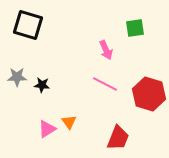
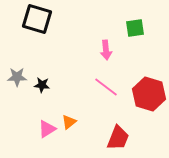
black square: moved 9 px right, 6 px up
pink arrow: rotated 18 degrees clockwise
pink line: moved 1 px right, 3 px down; rotated 10 degrees clockwise
orange triangle: rotated 28 degrees clockwise
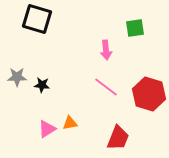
orange triangle: moved 1 px right, 1 px down; rotated 28 degrees clockwise
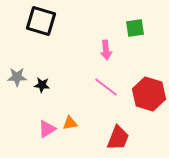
black square: moved 4 px right, 2 px down
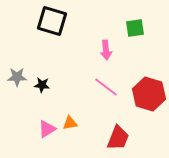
black square: moved 11 px right
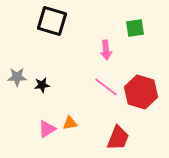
black star: rotated 14 degrees counterclockwise
red hexagon: moved 8 px left, 2 px up
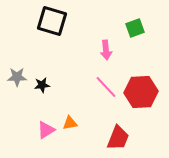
green square: rotated 12 degrees counterclockwise
pink line: rotated 10 degrees clockwise
red hexagon: rotated 20 degrees counterclockwise
pink triangle: moved 1 px left, 1 px down
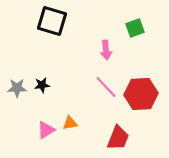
gray star: moved 11 px down
red hexagon: moved 2 px down
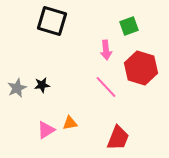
green square: moved 6 px left, 2 px up
gray star: rotated 24 degrees counterclockwise
red hexagon: moved 26 px up; rotated 20 degrees clockwise
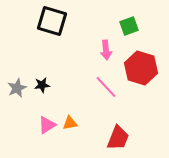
pink triangle: moved 1 px right, 5 px up
